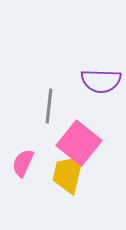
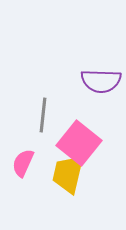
gray line: moved 6 px left, 9 px down
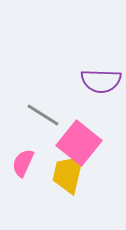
gray line: rotated 64 degrees counterclockwise
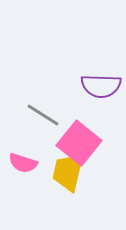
purple semicircle: moved 5 px down
pink semicircle: rotated 96 degrees counterclockwise
yellow trapezoid: moved 2 px up
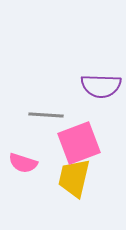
gray line: moved 3 px right; rotated 28 degrees counterclockwise
pink square: rotated 30 degrees clockwise
yellow trapezoid: moved 6 px right, 6 px down
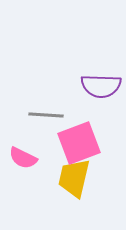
pink semicircle: moved 5 px up; rotated 8 degrees clockwise
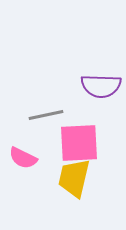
gray line: rotated 16 degrees counterclockwise
pink square: rotated 18 degrees clockwise
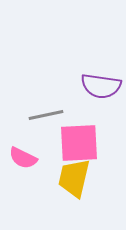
purple semicircle: rotated 6 degrees clockwise
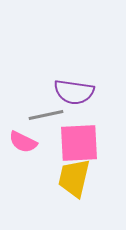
purple semicircle: moved 27 px left, 6 px down
pink semicircle: moved 16 px up
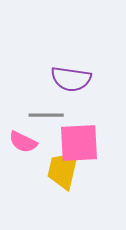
purple semicircle: moved 3 px left, 13 px up
gray line: rotated 12 degrees clockwise
yellow trapezoid: moved 11 px left, 8 px up
